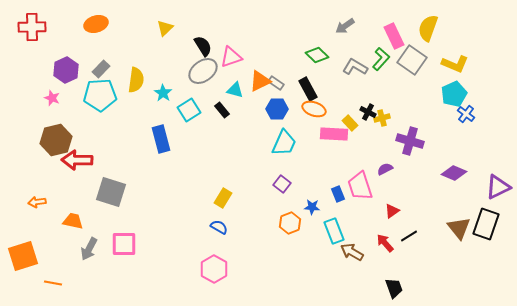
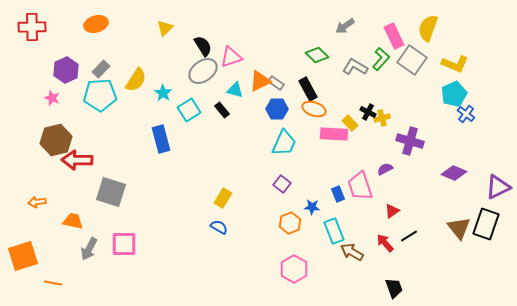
yellow semicircle at (136, 80): rotated 25 degrees clockwise
pink hexagon at (214, 269): moved 80 px right
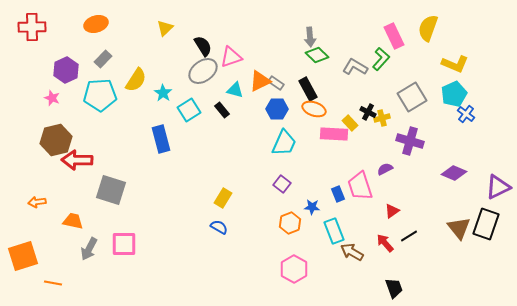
gray arrow at (345, 26): moved 35 px left, 11 px down; rotated 60 degrees counterclockwise
gray square at (412, 60): moved 37 px down; rotated 24 degrees clockwise
gray rectangle at (101, 69): moved 2 px right, 10 px up
gray square at (111, 192): moved 2 px up
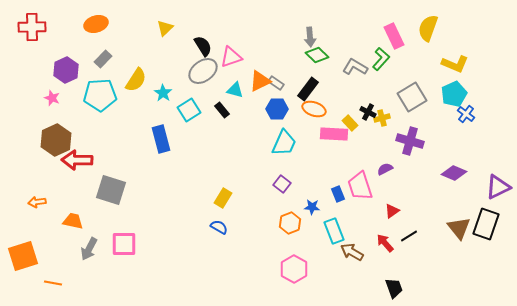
black rectangle at (308, 89): rotated 65 degrees clockwise
brown hexagon at (56, 140): rotated 12 degrees counterclockwise
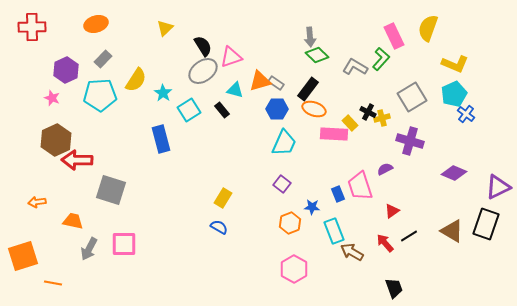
orange triangle at (260, 81): rotated 10 degrees clockwise
brown triangle at (459, 228): moved 7 px left, 3 px down; rotated 20 degrees counterclockwise
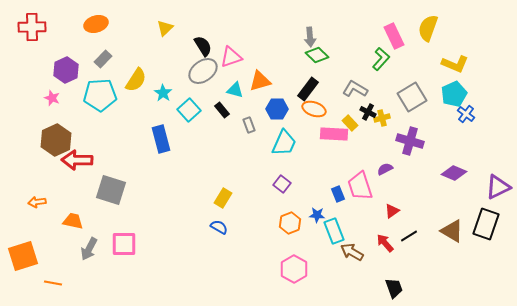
gray L-shape at (355, 67): moved 22 px down
gray rectangle at (276, 83): moved 27 px left, 42 px down; rotated 35 degrees clockwise
cyan square at (189, 110): rotated 10 degrees counterclockwise
blue star at (312, 207): moved 5 px right, 8 px down
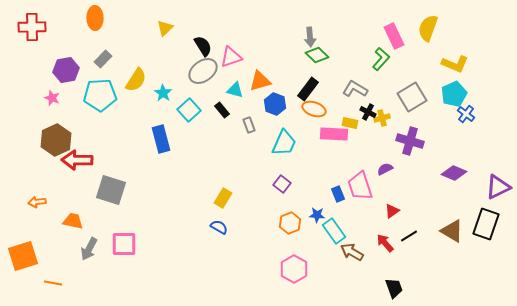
orange ellipse at (96, 24): moved 1 px left, 6 px up; rotated 75 degrees counterclockwise
purple hexagon at (66, 70): rotated 15 degrees clockwise
blue hexagon at (277, 109): moved 2 px left, 5 px up; rotated 20 degrees clockwise
yellow rectangle at (350, 123): rotated 35 degrees counterclockwise
cyan rectangle at (334, 231): rotated 15 degrees counterclockwise
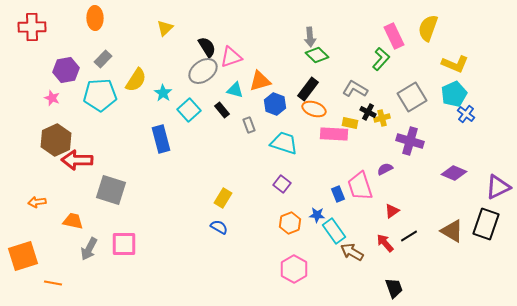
black semicircle at (203, 46): moved 4 px right, 1 px down
cyan trapezoid at (284, 143): rotated 96 degrees counterclockwise
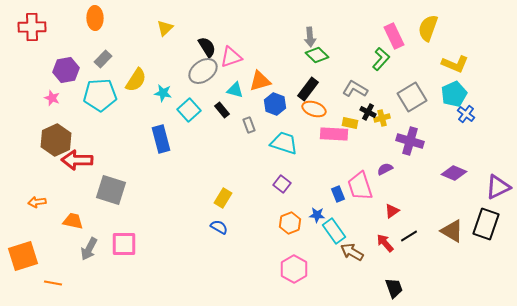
cyan star at (163, 93): rotated 24 degrees counterclockwise
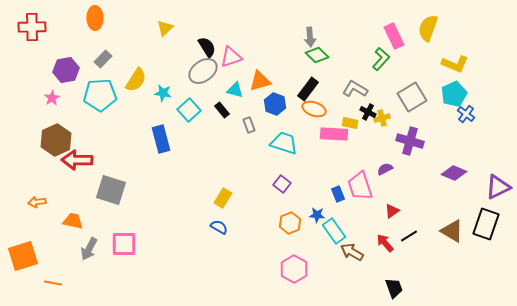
pink star at (52, 98): rotated 21 degrees clockwise
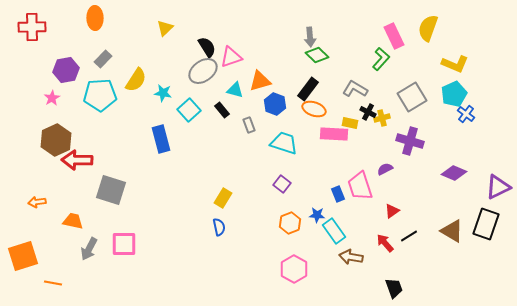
blue semicircle at (219, 227): rotated 48 degrees clockwise
brown arrow at (352, 252): moved 1 px left, 5 px down; rotated 20 degrees counterclockwise
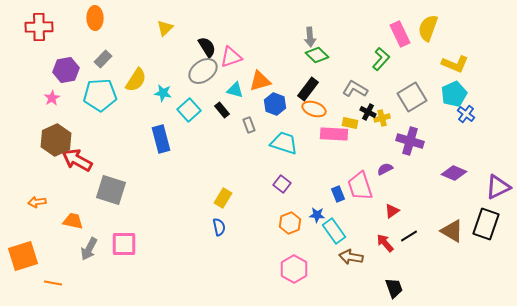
red cross at (32, 27): moved 7 px right
pink rectangle at (394, 36): moved 6 px right, 2 px up
red arrow at (77, 160): rotated 28 degrees clockwise
